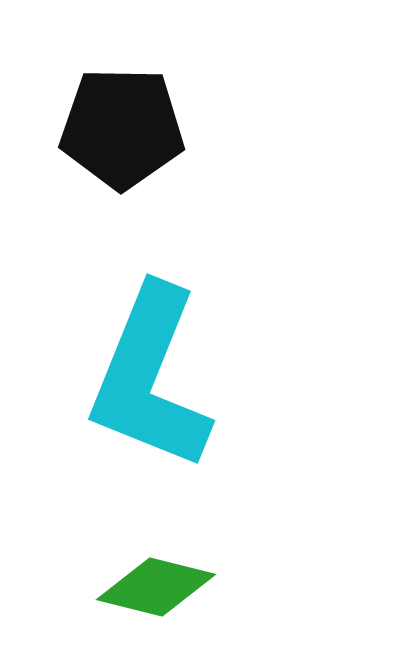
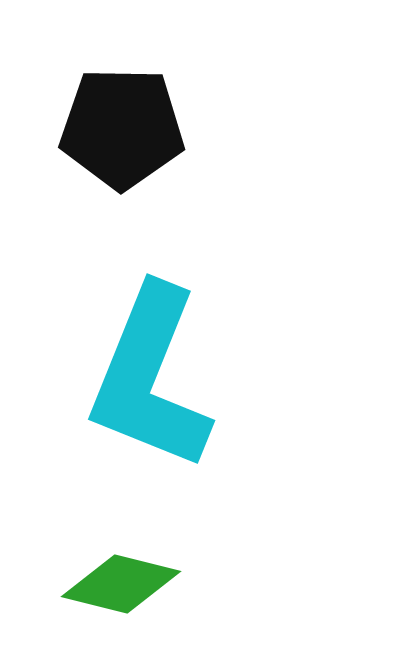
green diamond: moved 35 px left, 3 px up
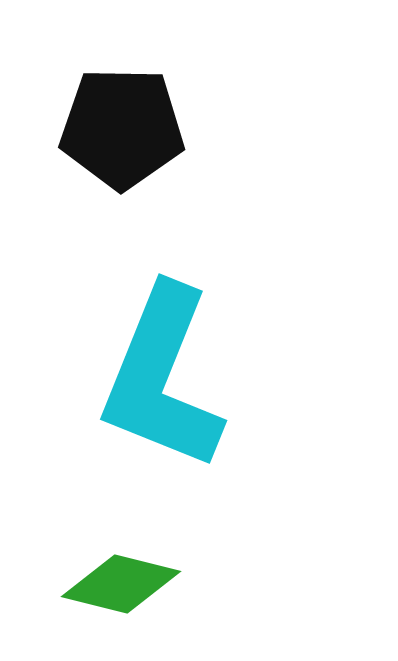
cyan L-shape: moved 12 px right
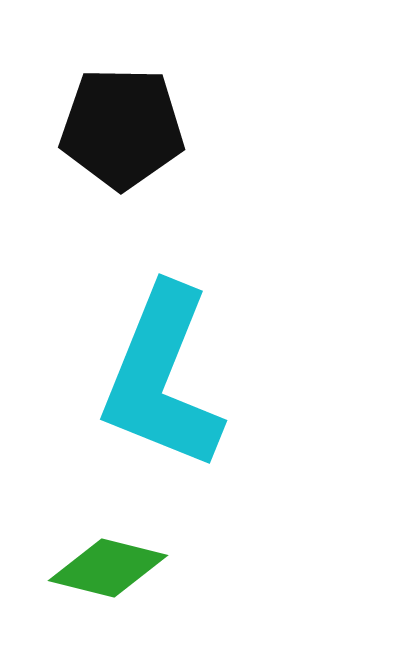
green diamond: moved 13 px left, 16 px up
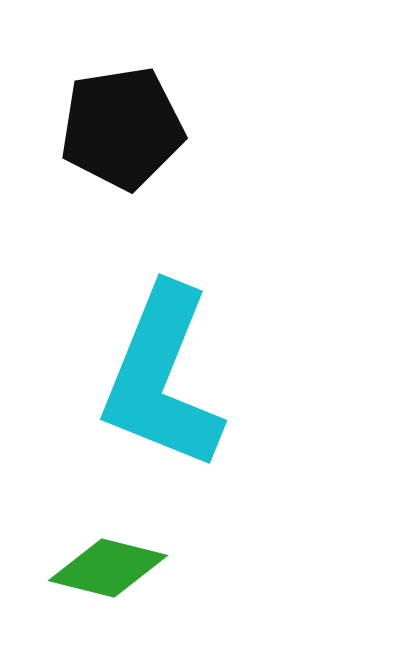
black pentagon: rotated 10 degrees counterclockwise
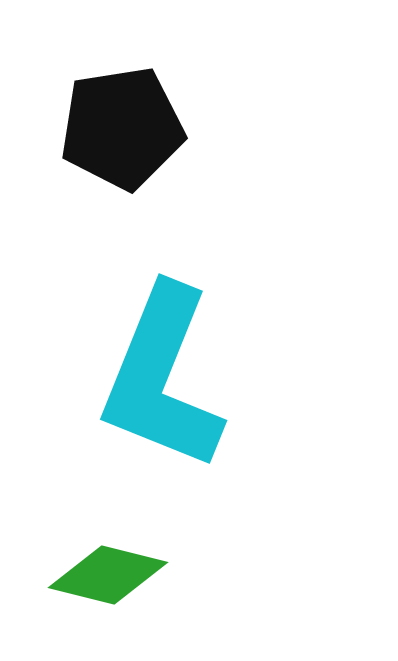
green diamond: moved 7 px down
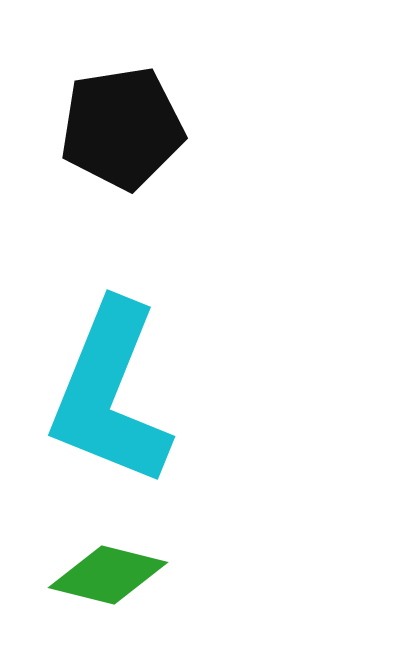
cyan L-shape: moved 52 px left, 16 px down
